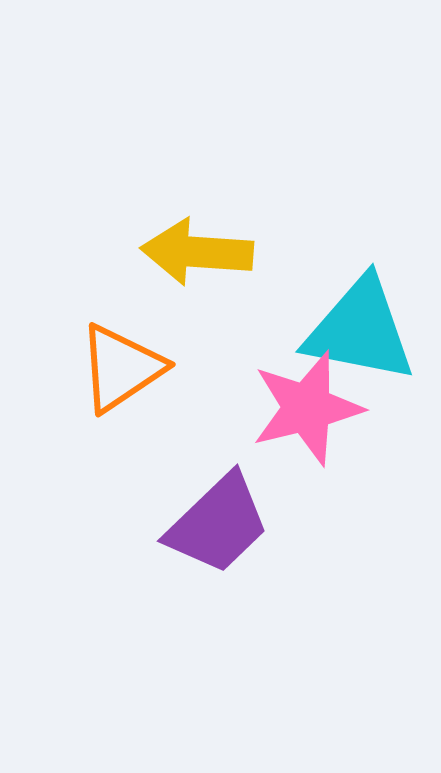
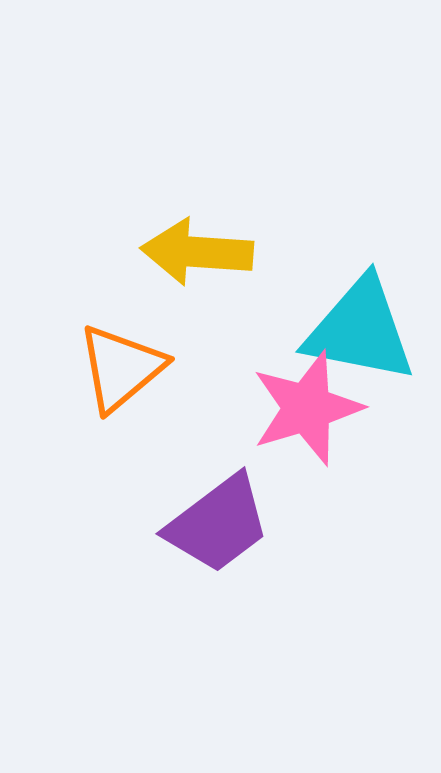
orange triangle: rotated 6 degrees counterclockwise
pink star: rotated 3 degrees counterclockwise
purple trapezoid: rotated 7 degrees clockwise
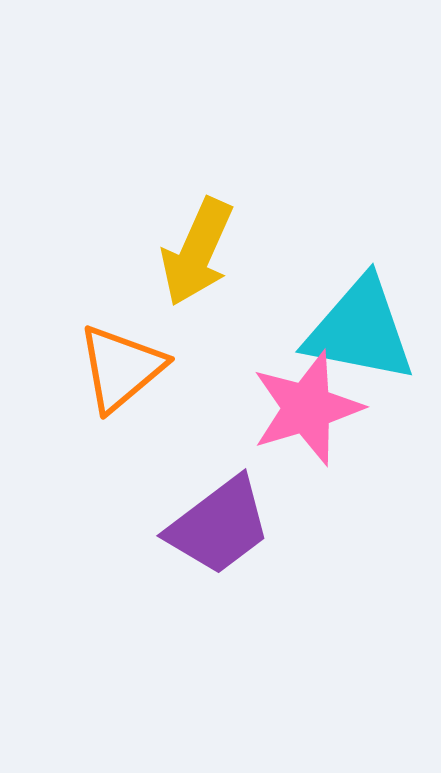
yellow arrow: rotated 70 degrees counterclockwise
purple trapezoid: moved 1 px right, 2 px down
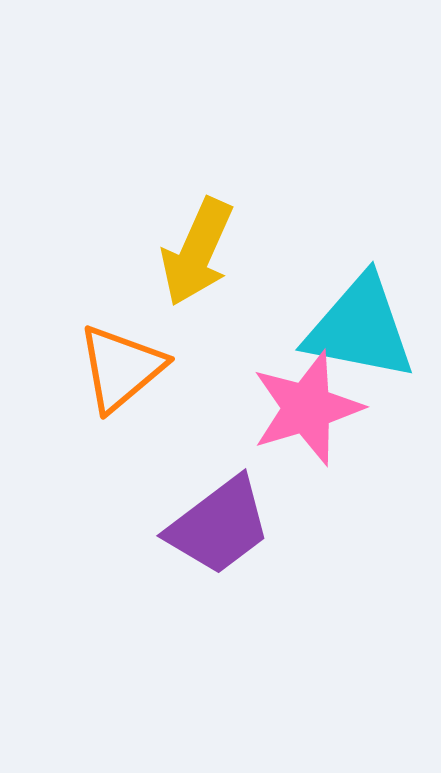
cyan triangle: moved 2 px up
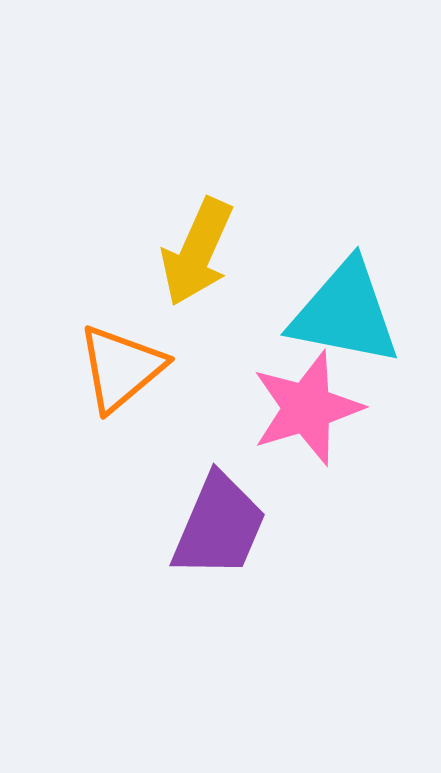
cyan triangle: moved 15 px left, 15 px up
purple trapezoid: rotated 30 degrees counterclockwise
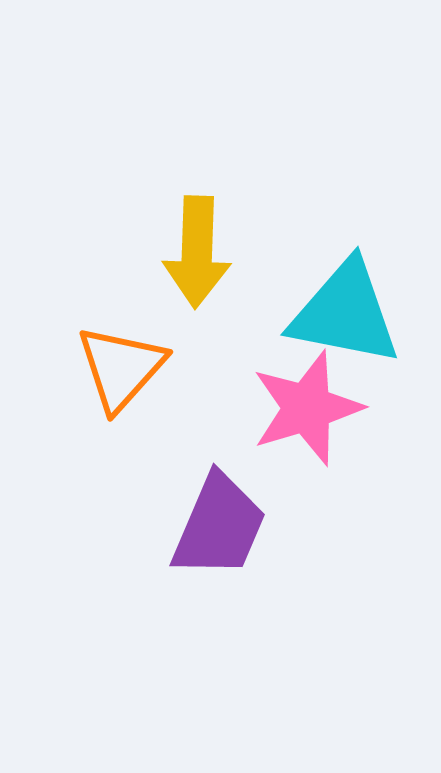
yellow arrow: rotated 22 degrees counterclockwise
orange triangle: rotated 8 degrees counterclockwise
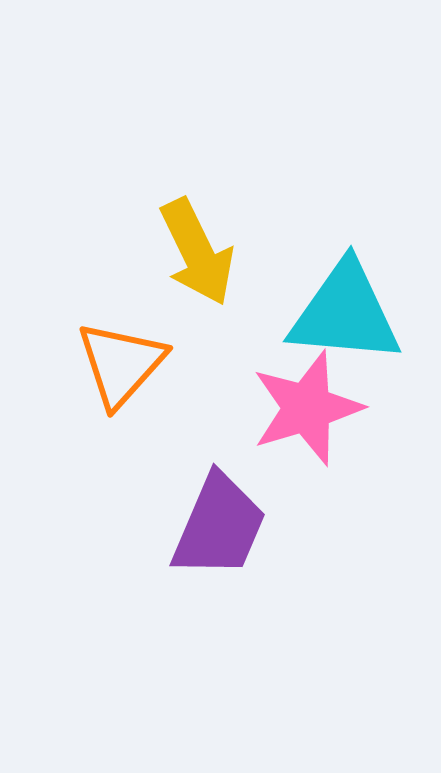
yellow arrow: rotated 28 degrees counterclockwise
cyan triangle: rotated 6 degrees counterclockwise
orange triangle: moved 4 px up
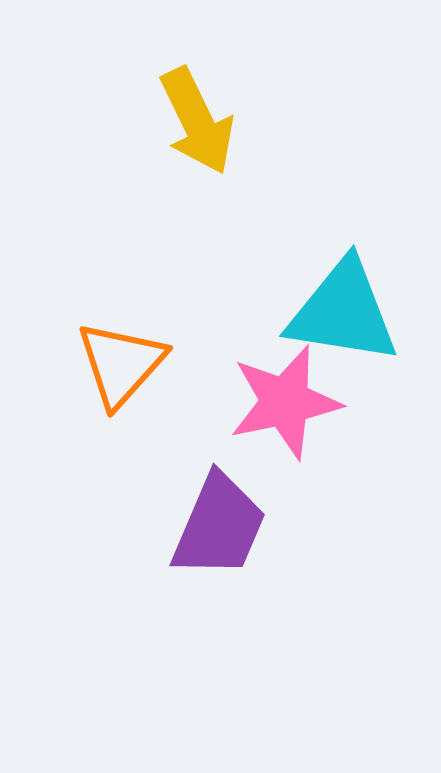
yellow arrow: moved 131 px up
cyan triangle: moved 2 px left, 1 px up; rotated 4 degrees clockwise
pink star: moved 22 px left, 6 px up; rotated 5 degrees clockwise
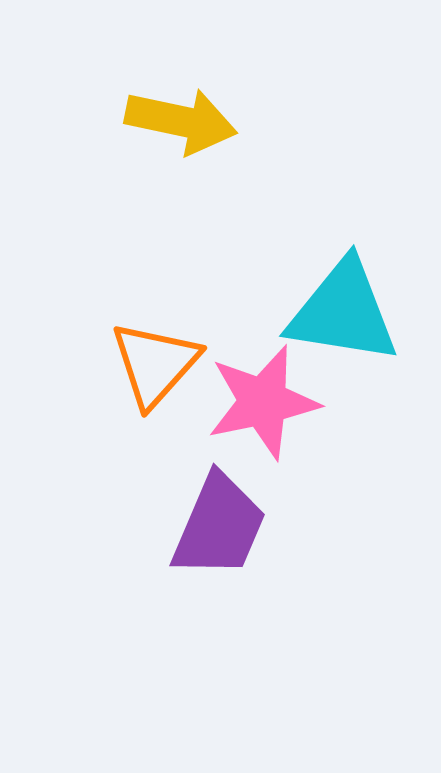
yellow arrow: moved 16 px left; rotated 52 degrees counterclockwise
orange triangle: moved 34 px right
pink star: moved 22 px left
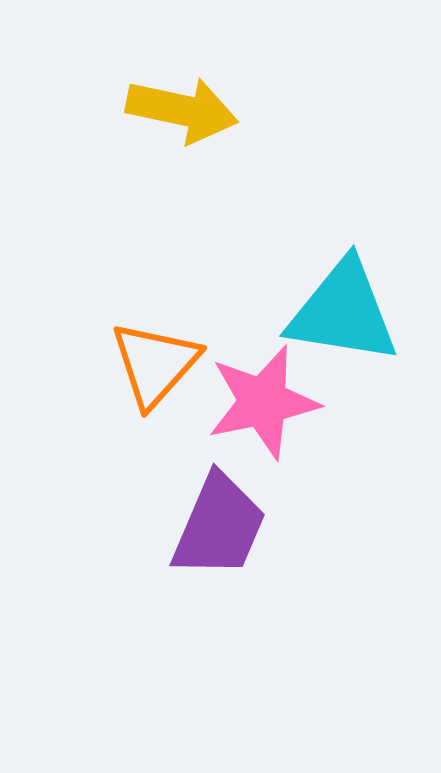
yellow arrow: moved 1 px right, 11 px up
